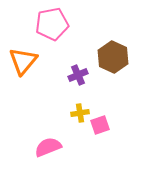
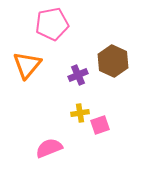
brown hexagon: moved 4 px down
orange triangle: moved 4 px right, 4 px down
pink semicircle: moved 1 px right, 1 px down
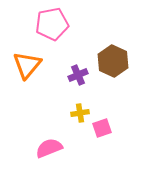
pink square: moved 2 px right, 3 px down
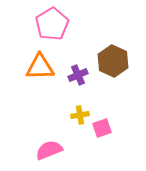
pink pentagon: rotated 20 degrees counterclockwise
orange triangle: moved 13 px right, 2 px down; rotated 48 degrees clockwise
yellow cross: moved 2 px down
pink semicircle: moved 2 px down
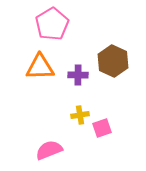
purple cross: rotated 24 degrees clockwise
